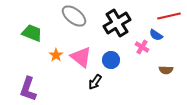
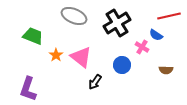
gray ellipse: rotated 15 degrees counterclockwise
green trapezoid: moved 1 px right, 3 px down
blue circle: moved 11 px right, 5 px down
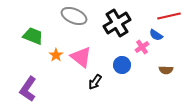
pink cross: rotated 24 degrees clockwise
purple L-shape: rotated 15 degrees clockwise
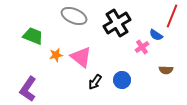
red line: moved 3 px right; rotated 55 degrees counterclockwise
orange star: rotated 24 degrees clockwise
blue circle: moved 15 px down
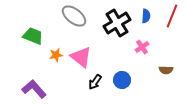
gray ellipse: rotated 15 degrees clockwise
blue semicircle: moved 10 px left, 19 px up; rotated 120 degrees counterclockwise
purple L-shape: moved 6 px right; rotated 105 degrees clockwise
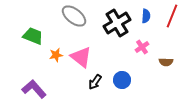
brown semicircle: moved 8 px up
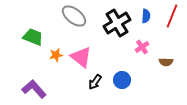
green trapezoid: moved 1 px down
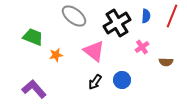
pink triangle: moved 13 px right, 6 px up
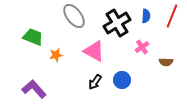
gray ellipse: rotated 15 degrees clockwise
pink triangle: rotated 10 degrees counterclockwise
